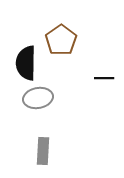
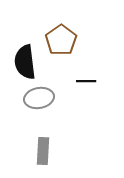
black semicircle: moved 1 px left, 1 px up; rotated 8 degrees counterclockwise
black line: moved 18 px left, 3 px down
gray ellipse: moved 1 px right
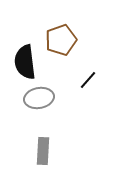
brown pentagon: rotated 16 degrees clockwise
black line: moved 2 px right, 1 px up; rotated 48 degrees counterclockwise
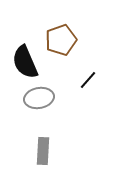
black semicircle: rotated 16 degrees counterclockwise
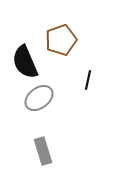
black line: rotated 30 degrees counterclockwise
gray ellipse: rotated 28 degrees counterclockwise
gray rectangle: rotated 20 degrees counterclockwise
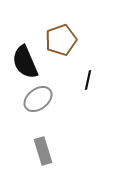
gray ellipse: moved 1 px left, 1 px down
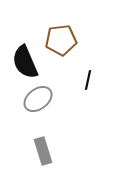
brown pentagon: rotated 12 degrees clockwise
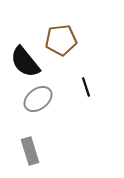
black semicircle: rotated 16 degrees counterclockwise
black line: moved 2 px left, 7 px down; rotated 30 degrees counterclockwise
gray rectangle: moved 13 px left
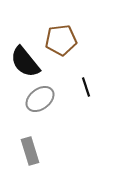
gray ellipse: moved 2 px right
